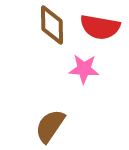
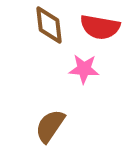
brown diamond: moved 3 px left; rotated 6 degrees counterclockwise
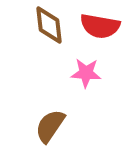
red semicircle: moved 1 px up
pink star: moved 2 px right, 4 px down
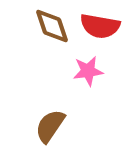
brown diamond: moved 3 px right, 1 px down; rotated 12 degrees counterclockwise
pink star: moved 2 px right, 2 px up; rotated 12 degrees counterclockwise
